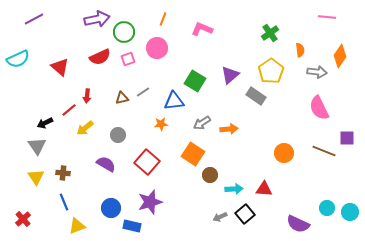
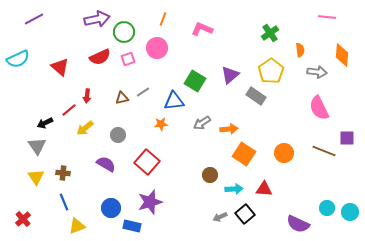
orange diamond at (340, 56): moved 2 px right, 1 px up; rotated 30 degrees counterclockwise
orange square at (193, 154): moved 51 px right
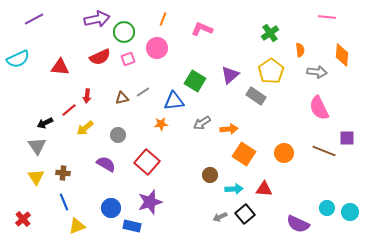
red triangle at (60, 67): rotated 36 degrees counterclockwise
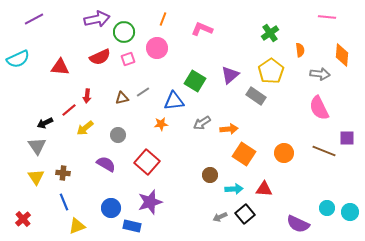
gray arrow at (317, 72): moved 3 px right, 2 px down
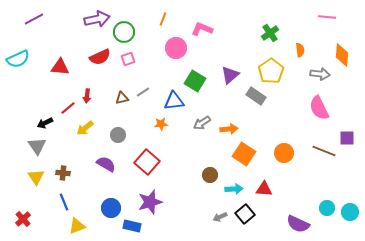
pink circle at (157, 48): moved 19 px right
red line at (69, 110): moved 1 px left, 2 px up
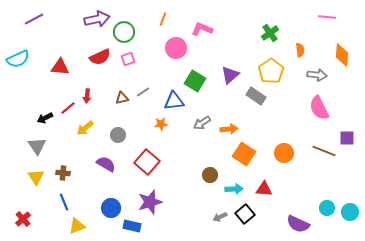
gray arrow at (320, 74): moved 3 px left, 1 px down
black arrow at (45, 123): moved 5 px up
